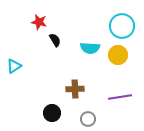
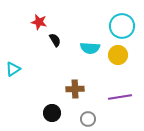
cyan triangle: moved 1 px left, 3 px down
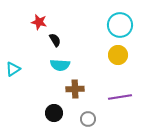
cyan circle: moved 2 px left, 1 px up
cyan semicircle: moved 30 px left, 17 px down
black circle: moved 2 px right
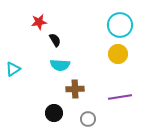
red star: rotated 21 degrees counterclockwise
yellow circle: moved 1 px up
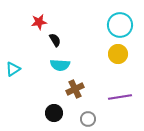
brown cross: rotated 24 degrees counterclockwise
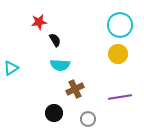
cyan triangle: moved 2 px left, 1 px up
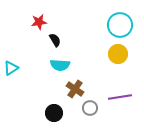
brown cross: rotated 30 degrees counterclockwise
gray circle: moved 2 px right, 11 px up
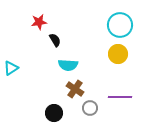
cyan semicircle: moved 8 px right
purple line: rotated 10 degrees clockwise
